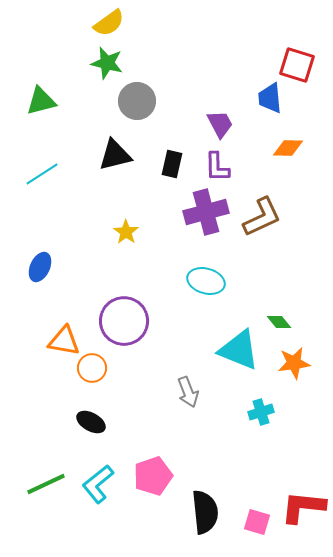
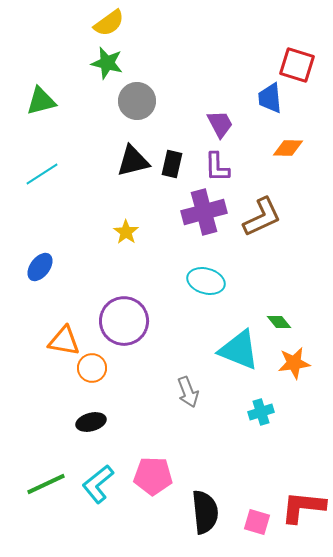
black triangle: moved 18 px right, 6 px down
purple cross: moved 2 px left
blue ellipse: rotated 12 degrees clockwise
black ellipse: rotated 44 degrees counterclockwise
pink pentagon: rotated 21 degrees clockwise
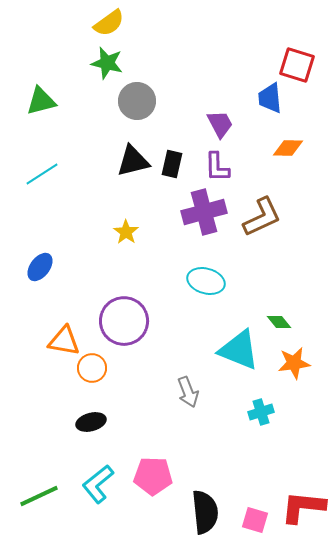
green line: moved 7 px left, 12 px down
pink square: moved 2 px left, 2 px up
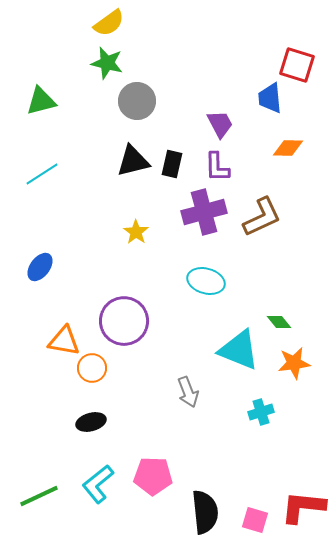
yellow star: moved 10 px right
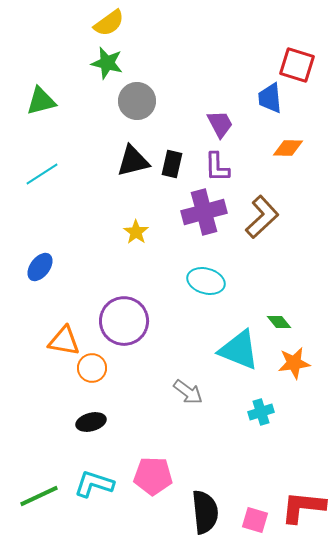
brown L-shape: rotated 18 degrees counterclockwise
gray arrow: rotated 32 degrees counterclockwise
cyan L-shape: moved 4 px left; rotated 57 degrees clockwise
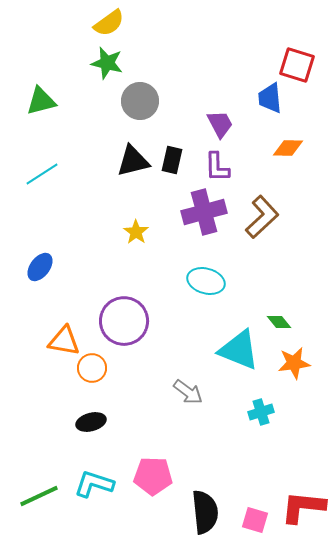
gray circle: moved 3 px right
black rectangle: moved 4 px up
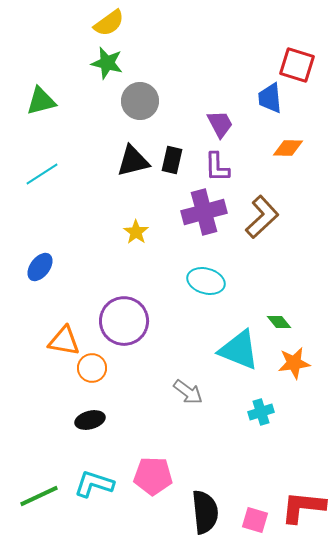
black ellipse: moved 1 px left, 2 px up
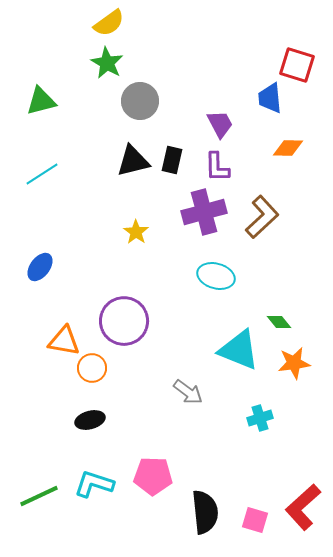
green star: rotated 16 degrees clockwise
cyan ellipse: moved 10 px right, 5 px up
cyan cross: moved 1 px left, 6 px down
red L-shape: rotated 48 degrees counterclockwise
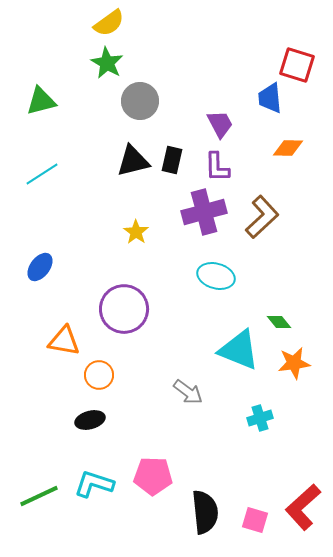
purple circle: moved 12 px up
orange circle: moved 7 px right, 7 px down
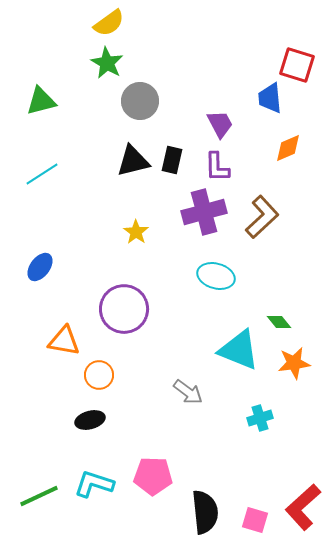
orange diamond: rotated 24 degrees counterclockwise
